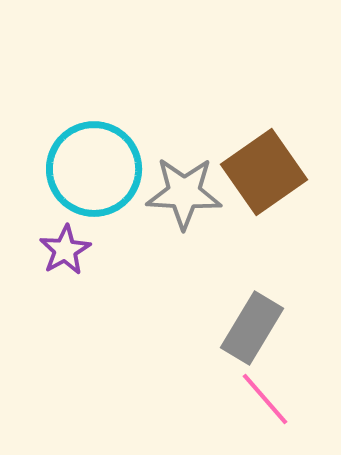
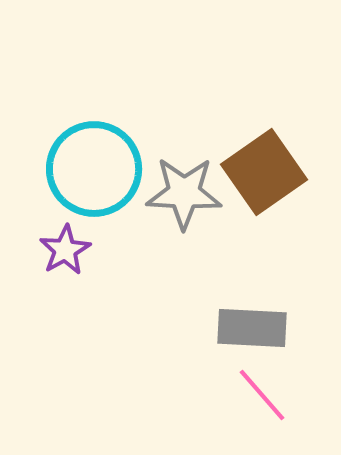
gray rectangle: rotated 62 degrees clockwise
pink line: moved 3 px left, 4 px up
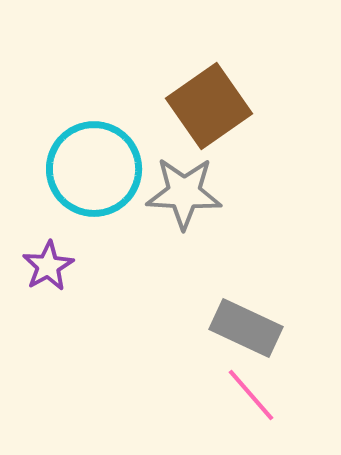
brown square: moved 55 px left, 66 px up
purple star: moved 17 px left, 16 px down
gray rectangle: moved 6 px left; rotated 22 degrees clockwise
pink line: moved 11 px left
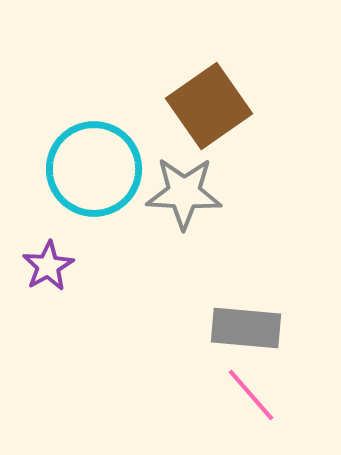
gray rectangle: rotated 20 degrees counterclockwise
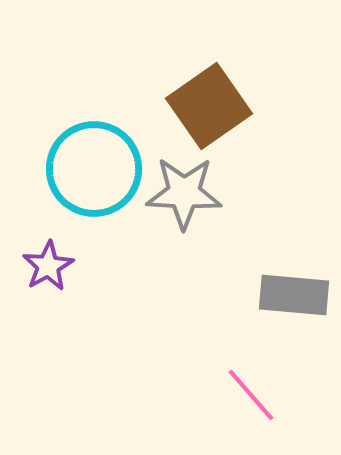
gray rectangle: moved 48 px right, 33 px up
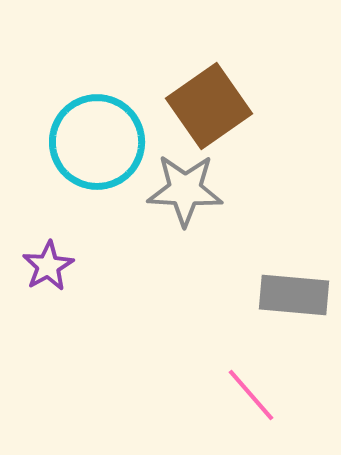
cyan circle: moved 3 px right, 27 px up
gray star: moved 1 px right, 3 px up
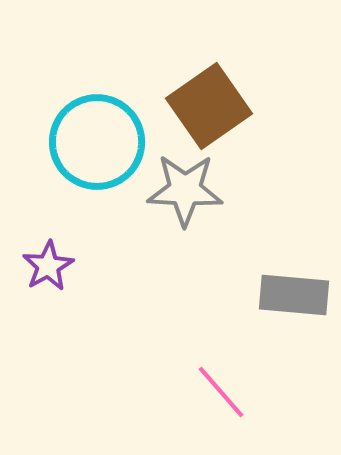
pink line: moved 30 px left, 3 px up
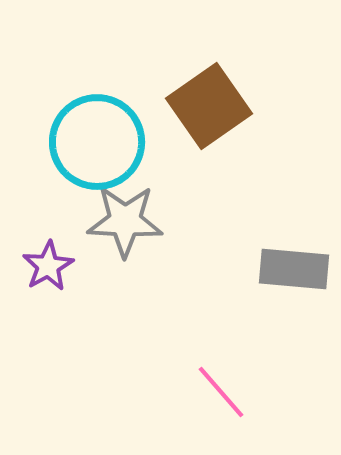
gray star: moved 60 px left, 31 px down
gray rectangle: moved 26 px up
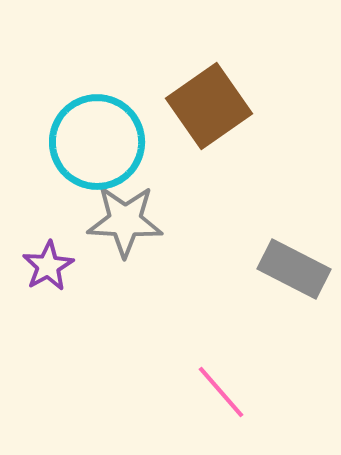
gray rectangle: rotated 22 degrees clockwise
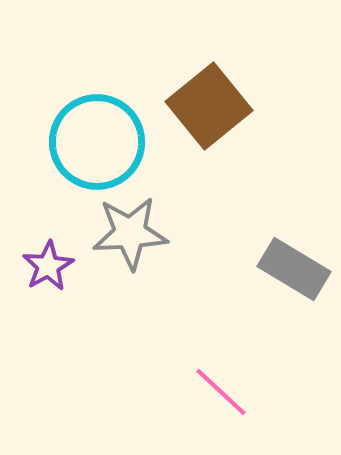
brown square: rotated 4 degrees counterclockwise
gray star: moved 5 px right, 12 px down; rotated 6 degrees counterclockwise
gray rectangle: rotated 4 degrees clockwise
pink line: rotated 6 degrees counterclockwise
